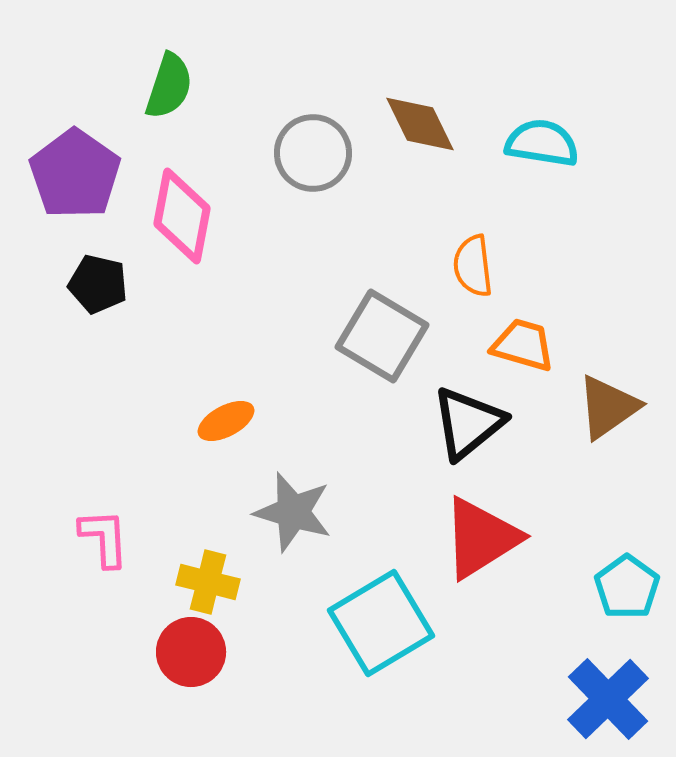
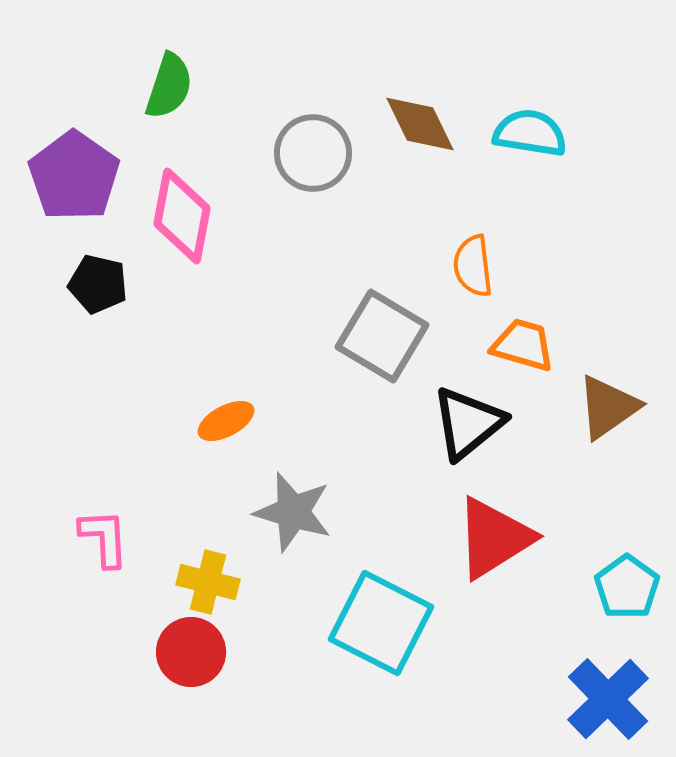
cyan semicircle: moved 12 px left, 10 px up
purple pentagon: moved 1 px left, 2 px down
red triangle: moved 13 px right
cyan square: rotated 32 degrees counterclockwise
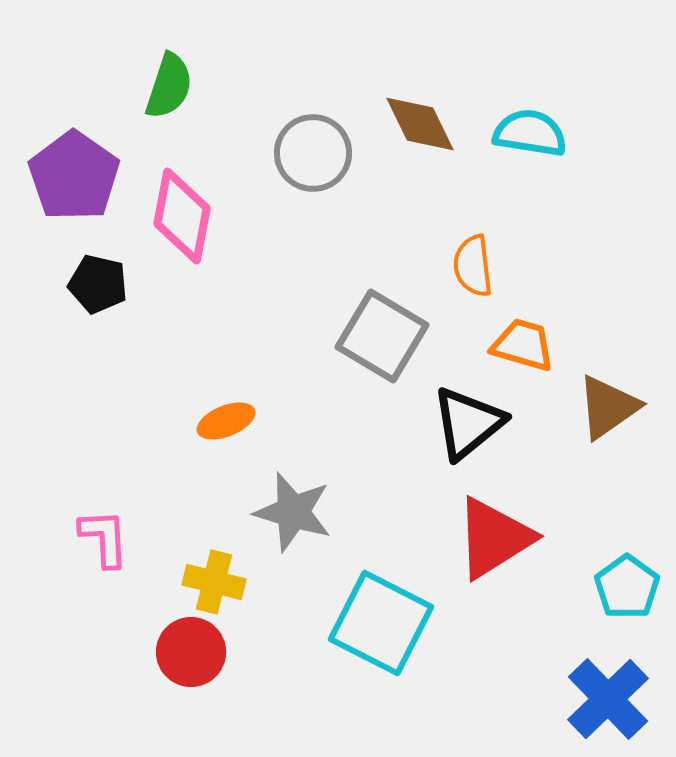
orange ellipse: rotated 6 degrees clockwise
yellow cross: moved 6 px right
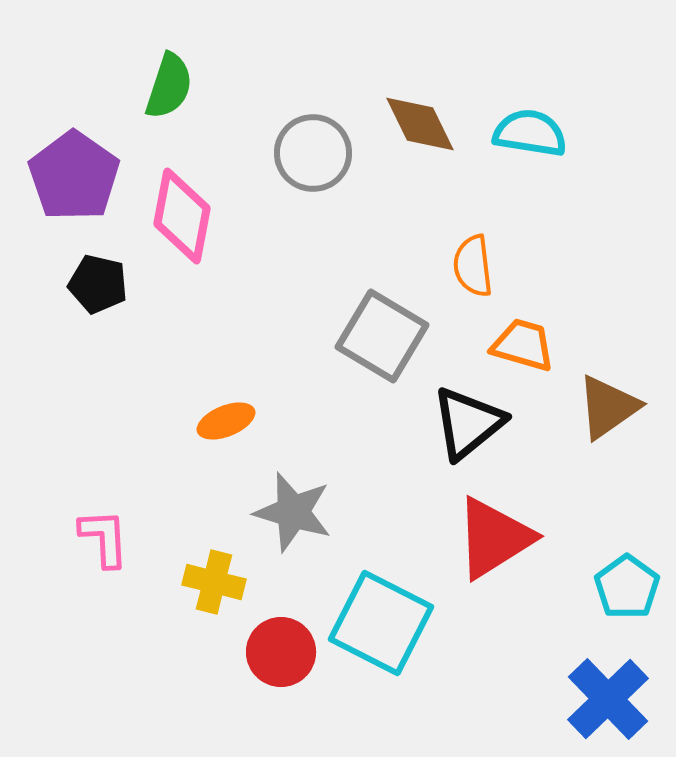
red circle: moved 90 px right
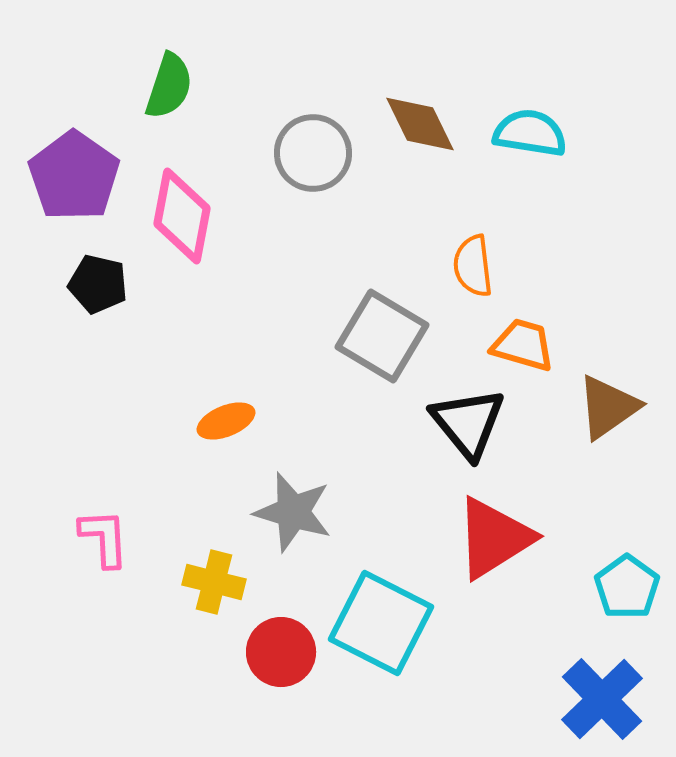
black triangle: rotated 30 degrees counterclockwise
blue cross: moved 6 px left
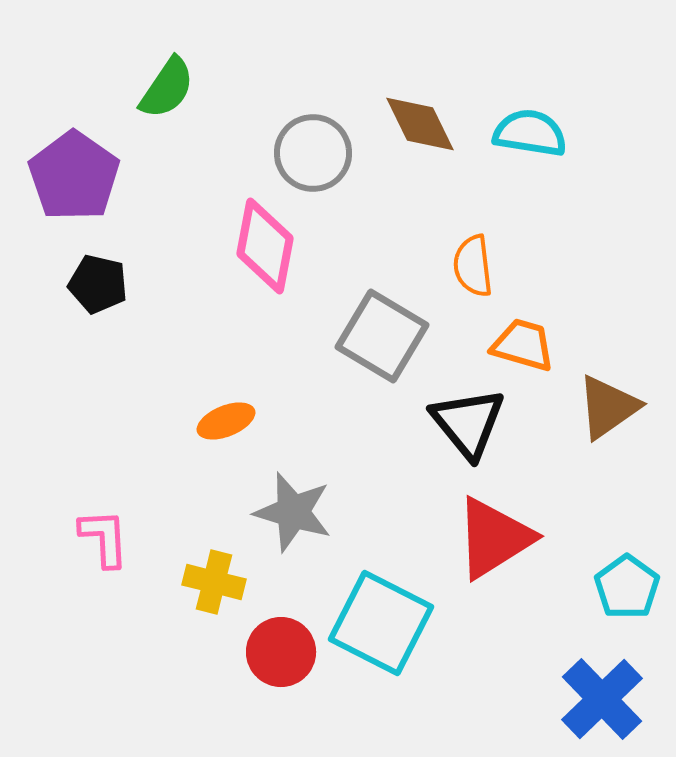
green semicircle: moved 2 px left, 2 px down; rotated 16 degrees clockwise
pink diamond: moved 83 px right, 30 px down
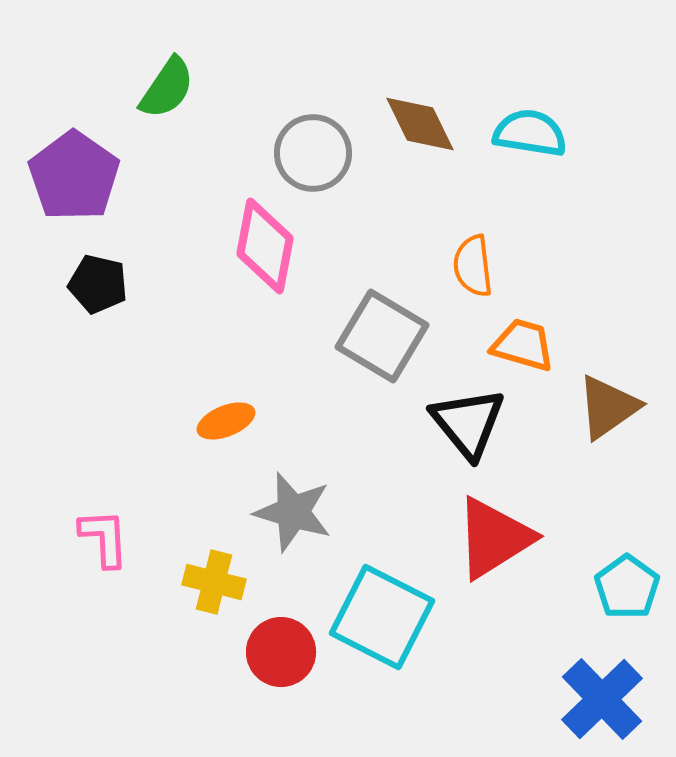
cyan square: moved 1 px right, 6 px up
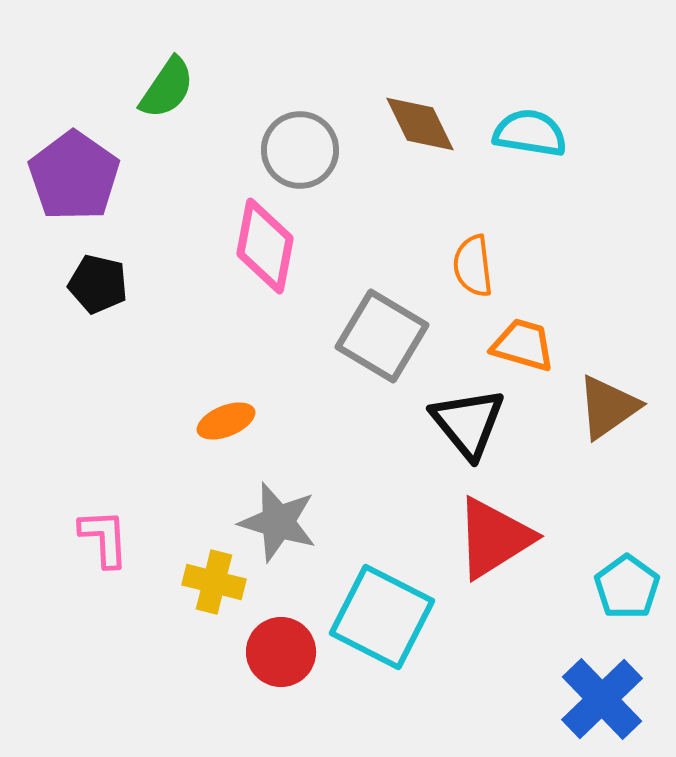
gray circle: moved 13 px left, 3 px up
gray star: moved 15 px left, 10 px down
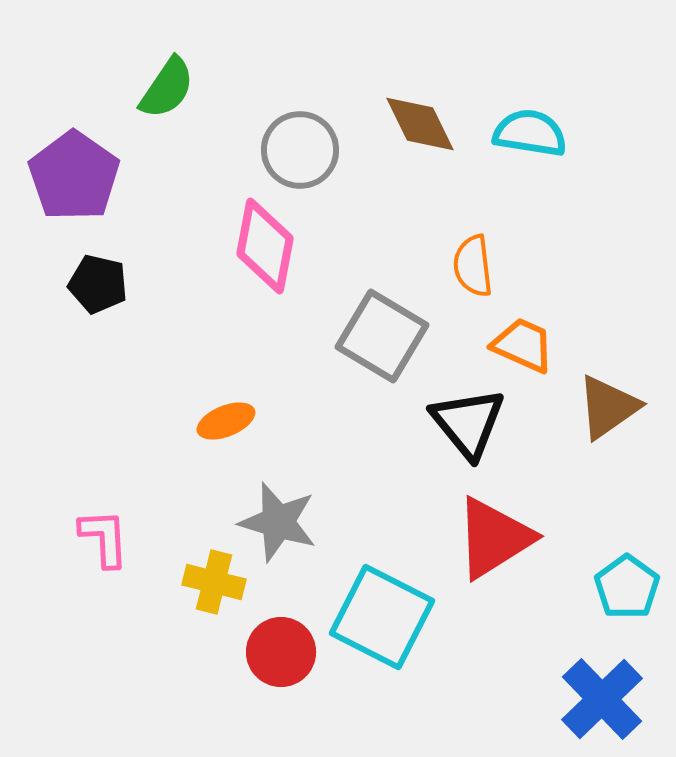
orange trapezoid: rotated 8 degrees clockwise
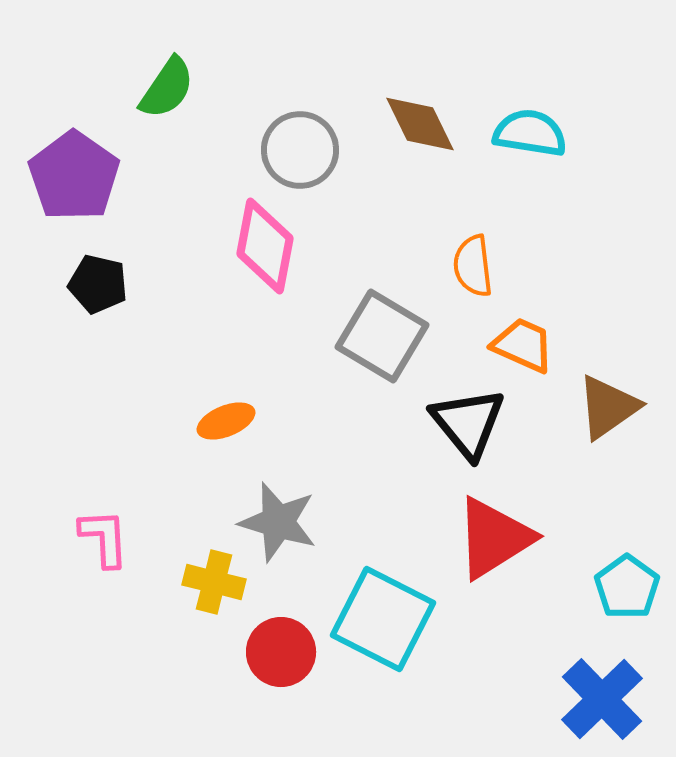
cyan square: moved 1 px right, 2 px down
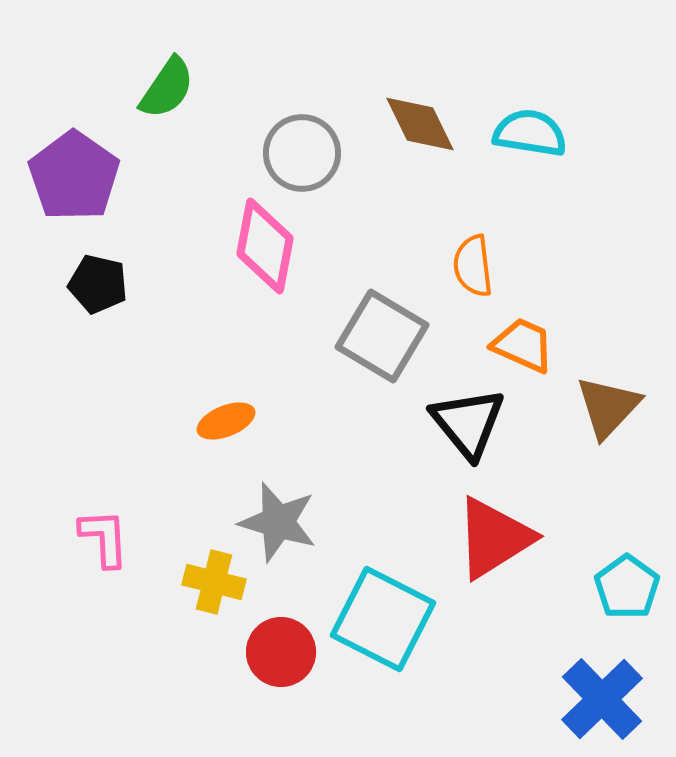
gray circle: moved 2 px right, 3 px down
brown triangle: rotated 12 degrees counterclockwise
